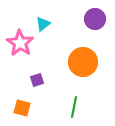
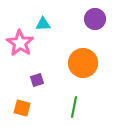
cyan triangle: rotated 35 degrees clockwise
orange circle: moved 1 px down
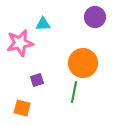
purple circle: moved 2 px up
pink star: rotated 28 degrees clockwise
green line: moved 15 px up
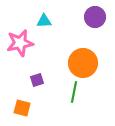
cyan triangle: moved 1 px right, 3 px up
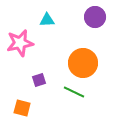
cyan triangle: moved 3 px right, 1 px up
purple square: moved 2 px right
green line: rotated 75 degrees counterclockwise
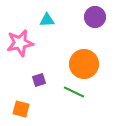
orange circle: moved 1 px right, 1 px down
orange square: moved 1 px left, 1 px down
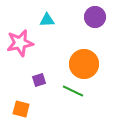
green line: moved 1 px left, 1 px up
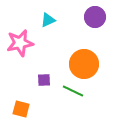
cyan triangle: moved 1 px right; rotated 21 degrees counterclockwise
purple square: moved 5 px right; rotated 16 degrees clockwise
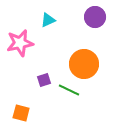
purple square: rotated 16 degrees counterclockwise
green line: moved 4 px left, 1 px up
orange square: moved 4 px down
